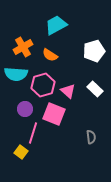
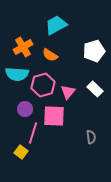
cyan semicircle: moved 1 px right
pink triangle: moved 1 px down; rotated 28 degrees clockwise
pink square: moved 2 px down; rotated 20 degrees counterclockwise
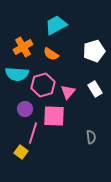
orange semicircle: moved 1 px right, 1 px up
white rectangle: rotated 14 degrees clockwise
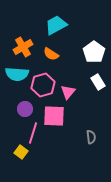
white pentagon: moved 1 px down; rotated 20 degrees counterclockwise
white rectangle: moved 3 px right, 7 px up
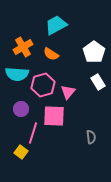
purple circle: moved 4 px left
